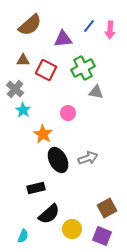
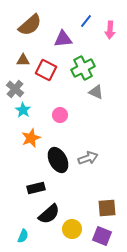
blue line: moved 3 px left, 5 px up
gray triangle: rotated 14 degrees clockwise
pink circle: moved 8 px left, 2 px down
orange star: moved 12 px left, 4 px down; rotated 18 degrees clockwise
brown square: rotated 24 degrees clockwise
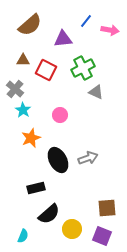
pink arrow: rotated 84 degrees counterclockwise
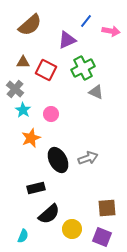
pink arrow: moved 1 px right, 1 px down
purple triangle: moved 4 px right, 1 px down; rotated 18 degrees counterclockwise
brown triangle: moved 2 px down
pink circle: moved 9 px left, 1 px up
purple square: moved 1 px down
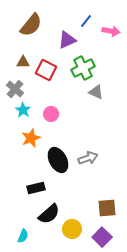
brown semicircle: moved 1 px right; rotated 10 degrees counterclockwise
purple square: rotated 24 degrees clockwise
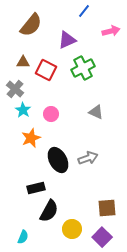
blue line: moved 2 px left, 10 px up
pink arrow: rotated 24 degrees counterclockwise
gray triangle: moved 20 px down
black semicircle: moved 3 px up; rotated 20 degrees counterclockwise
cyan semicircle: moved 1 px down
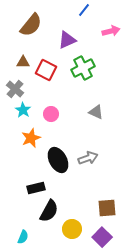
blue line: moved 1 px up
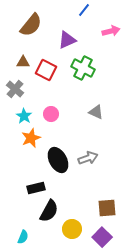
green cross: rotated 35 degrees counterclockwise
cyan star: moved 1 px right, 6 px down
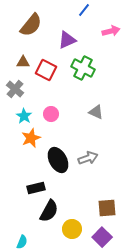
cyan semicircle: moved 1 px left, 5 px down
